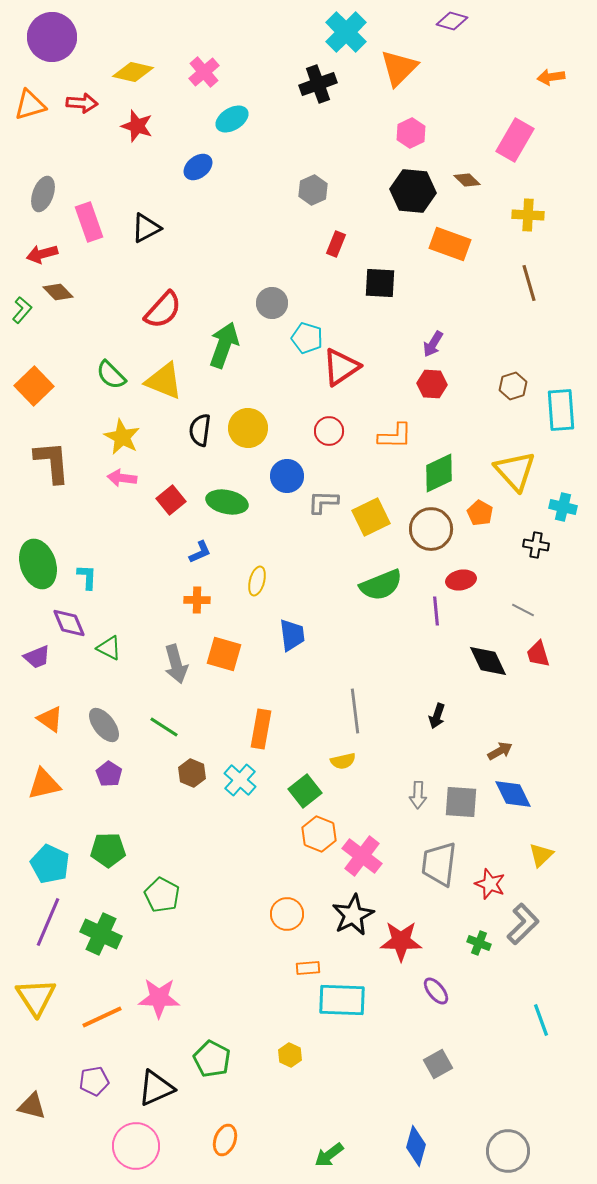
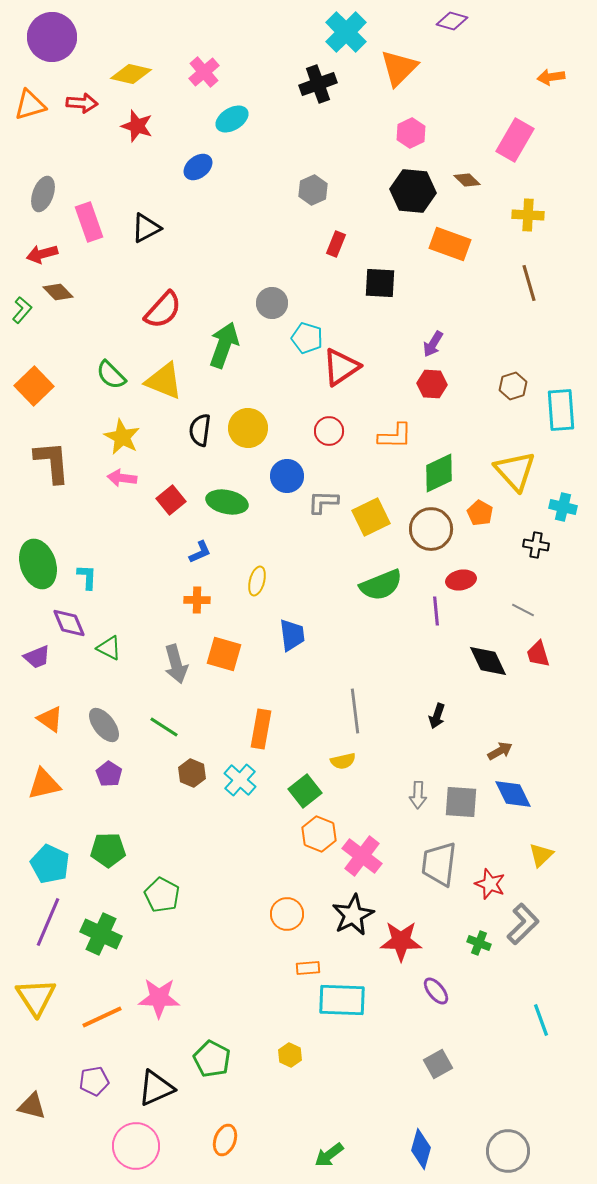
yellow diamond at (133, 72): moved 2 px left, 2 px down
blue diamond at (416, 1146): moved 5 px right, 3 px down
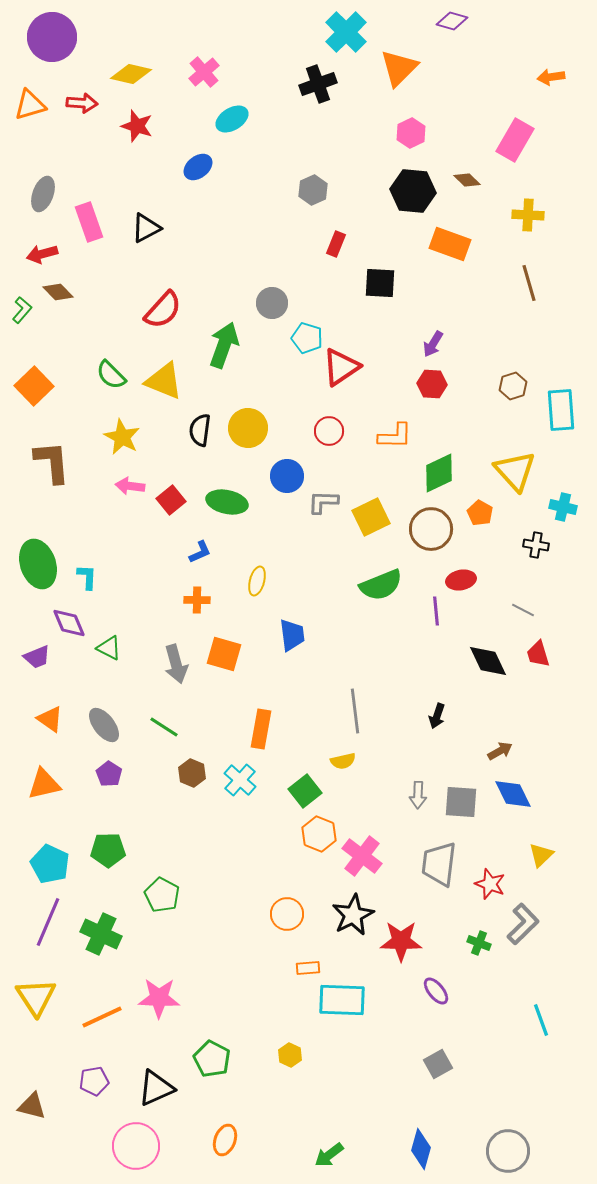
pink arrow at (122, 478): moved 8 px right, 8 px down
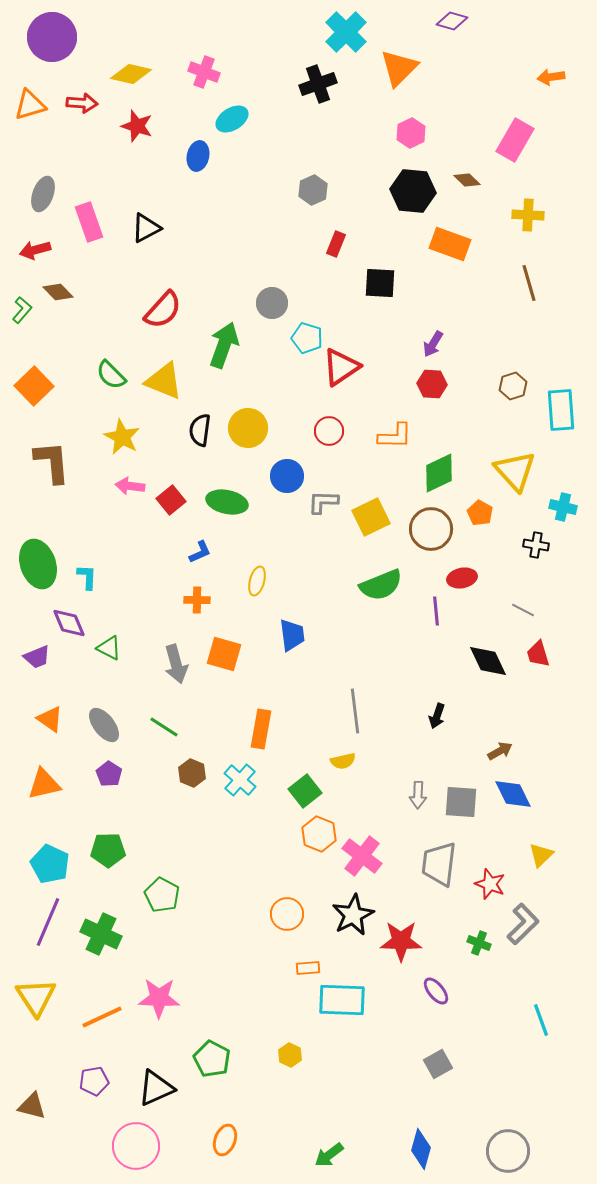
pink cross at (204, 72): rotated 28 degrees counterclockwise
blue ellipse at (198, 167): moved 11 px up; rotated 40 degrees counterclockwise
red arrow at (42, 254): moved 7 px left, 4 px up
red ellipse at (461, 580): moved 1 px right, 2 px up
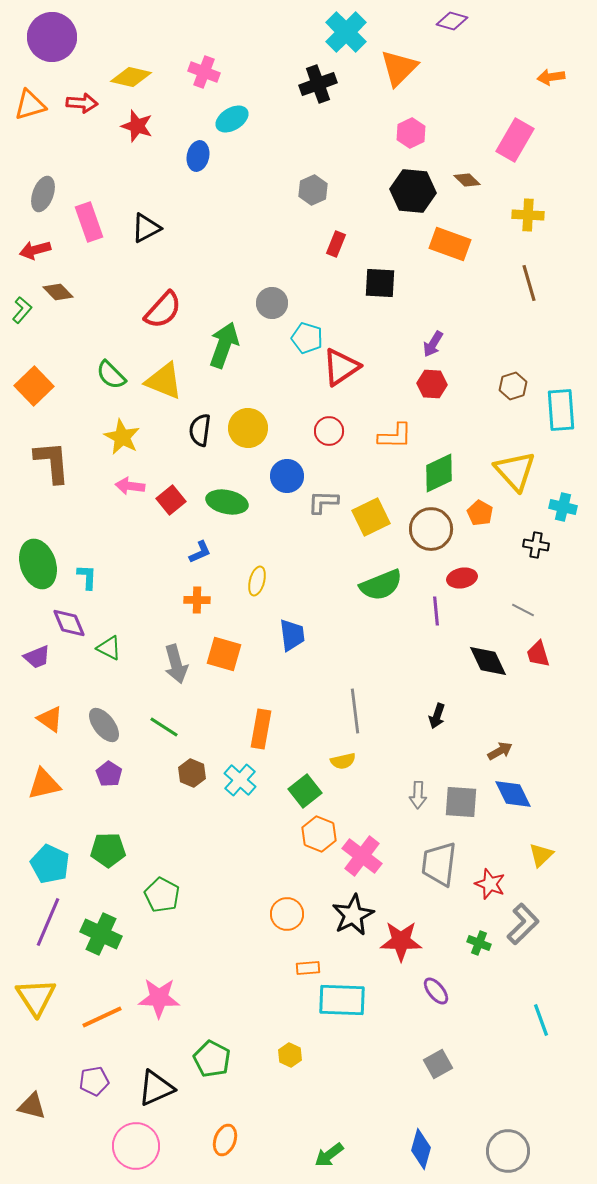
yellow diamond at (131, 74): moved 3 px down
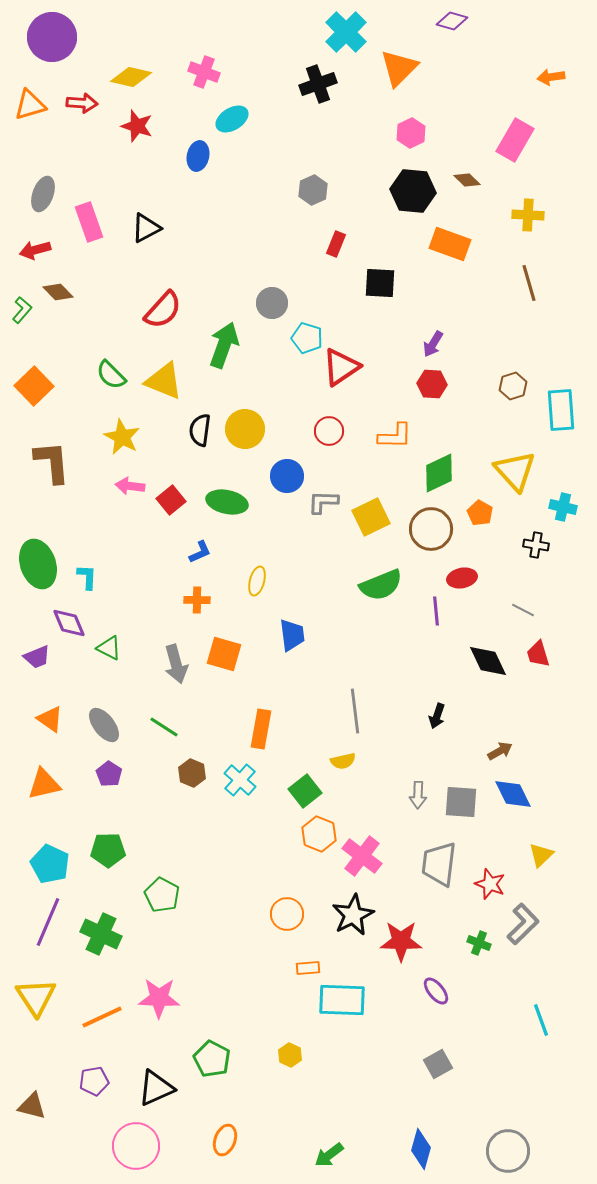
yellow circle at (248, 428): moved 3 px left, 1 px down
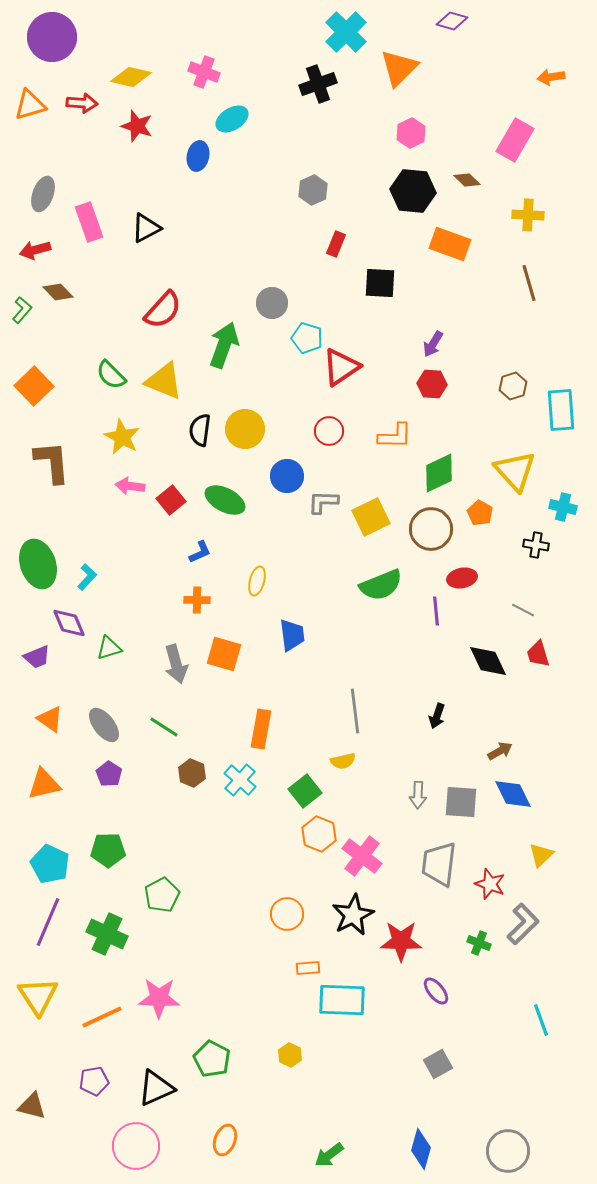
green ellipse at (227, 502): moved 2 px left, 2 px up; rotated 15 degrees clockwise
cyan L-shape at (87, 577): rotated 40 degrees clockwise
green triangle at (109, 648): rotated 44 degrees counterclockwise
green pentagon at (162, 895): rotated 16 degrees clockwise
green cross at (101, 934): moved 6 px right
yellow triangle at (36, 997): moved 2 px right, 1 px up
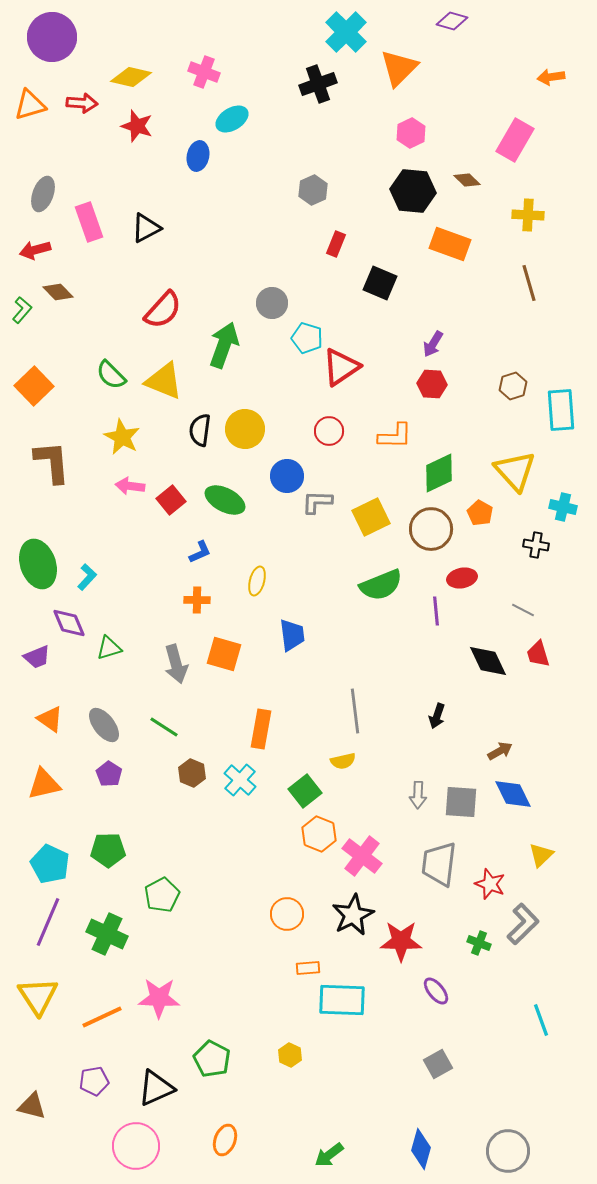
black square at (380, 283): rotated 20 degrees clockwise
gray L-shape at (323, 502): moved 6 px left
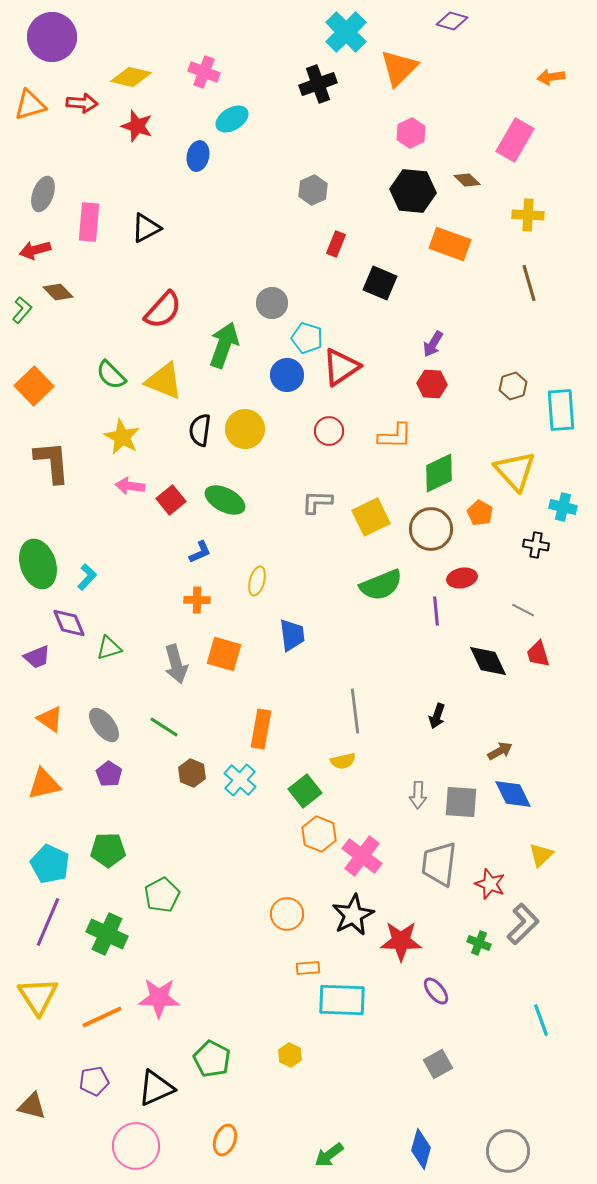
pink rectangle at (89, 222): rotated 24 degrees clockwise
blue circle at (287, 476): moved 101 px up
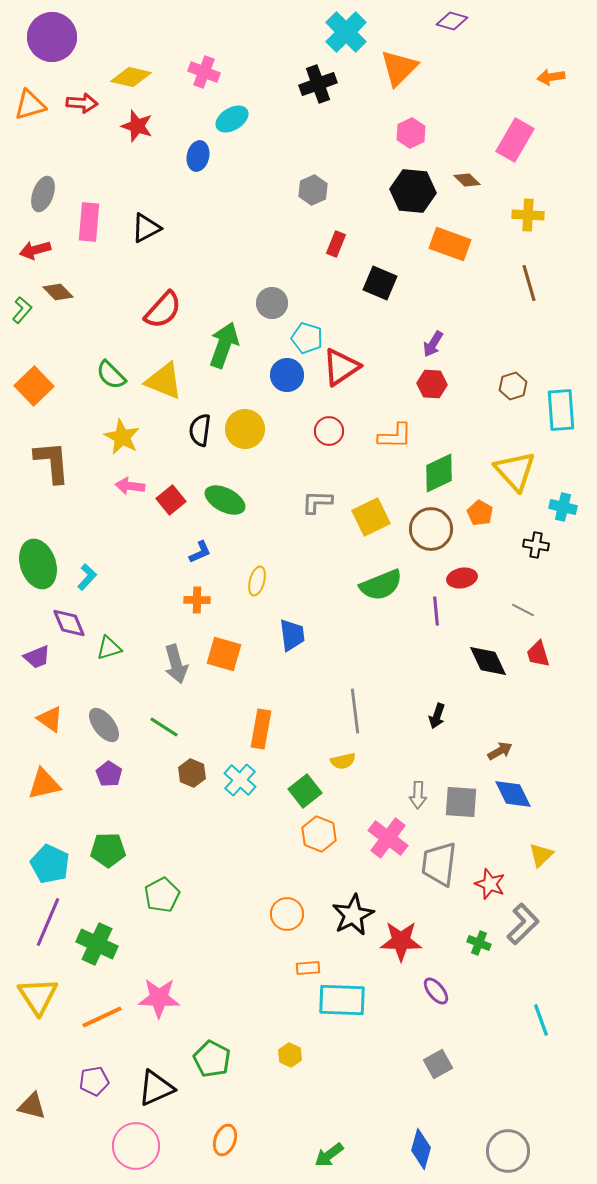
pink cross at (362, 856): moved 26 px right, 18 px up
green cross at (107, 934): moved 10 px left, 10 px down
